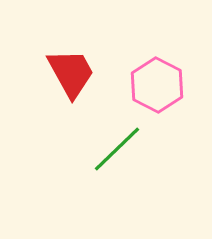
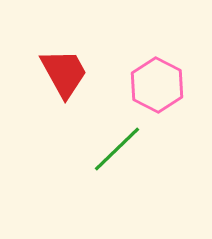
red trapezoid: moved 7 px left
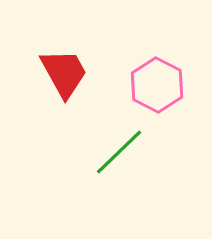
green line: moved 2 px right, 3 px down
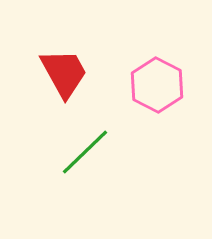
green line: moved 34 px left
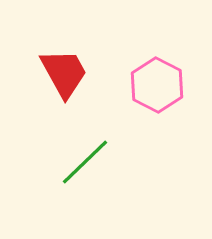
green line: moved 10 px down
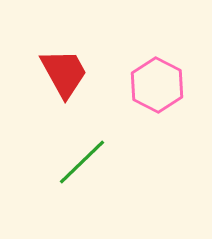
green line: moved 3 px left
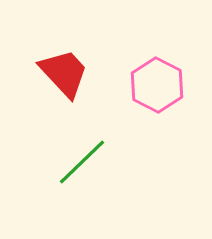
red trapezoid: rotated 14 degrees counterclockwise
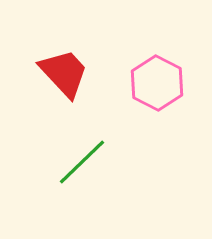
pink hexagon: moved 2 px up
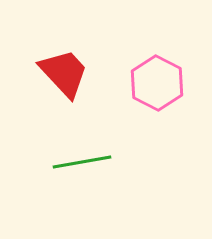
green line: rotated 34 degrees clockwise
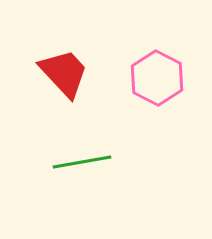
pink hexagon: moved 5 px up
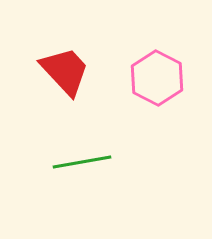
red trapezoid: moved 1 px right, 2 px up
